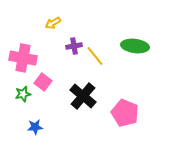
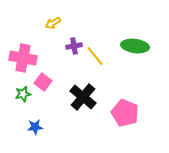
black cross: moved 1 px down
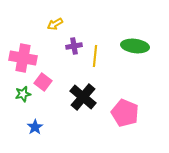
yellow arrow: moved 2 px right, 1 px down
yellow line: rotated 45 degrees clockwise
blue star: rotated 28 degrees counterclockwise
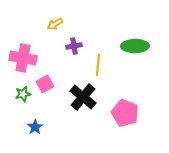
green ellipse: rotated 8 degrees counterclockwise
yellow line: moved 3 px right, 9 px down
pink square: moved 2 px right, 2 px down; rotated 24 degrees clockwise
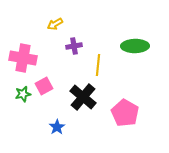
pink square: moved 1 px left, 2 px down
pink pentagon: rotated 8 degrees clockwise
blue star: moved 22 px right
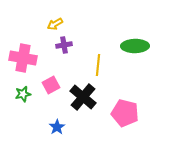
purple cross: moved 10 px left, 1 px up
pink square: moved 7 px right, 1 px up
pink pentagon: rotated 16 degrees counterclockwise
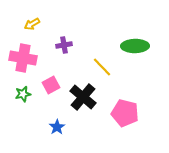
yellow arrow: moved 23 px left
yellow line: moved 4 px right, 2 px down; rotated 50 degrees counterclockwise
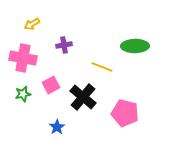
yellow line: rotated 25 degrees counterclockwise
